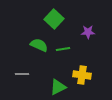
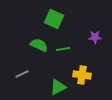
green square: rotated 18 degrees counterclockwise
purple star: moved 7 px right, 5 px down
gray line: rotated 24 degrees counterclockwise
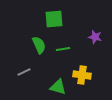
green square: rotated 30 degrees counterclockwise
purple star: rotated 16 degrees clockwise
green semicircle: rotated 42 degrees clockwise
gray line: moved 2 px right, 2 px up
green triangle: rotated 42 degrees clockwise
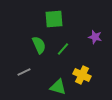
green line: rotated 40 degrees counterclockwise
yellow cross: rotated 18 degrees clockwise
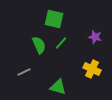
green square: rotated 18 degrees clockwise
green line: moved 2 px left, 6 px up
yellow cross: moved 10 px right, 6 px up
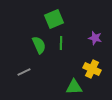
green square: rotated 36 degrees counterclockwise
purple star: moved 1 px down
green line: rotated 40 degrees counterclockwise
green triangle: moved 16 px right; rotated 18 degrees counterclockwise
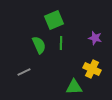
green square: moved 1 px down
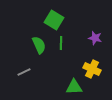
green square: rotated 36 degrees counterclockwise
